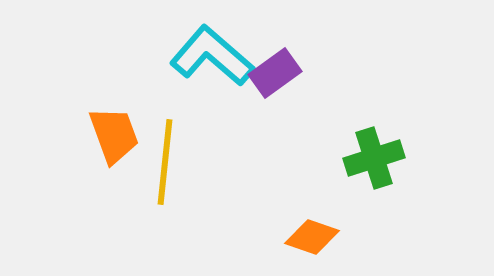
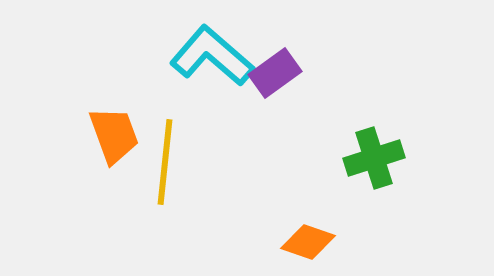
orange diamond: moved 4 px left, 5 px down
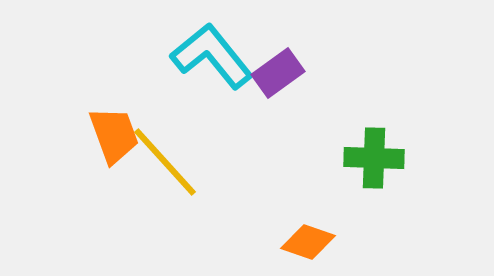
cyan L-shape: rotated 10 degrees clockwise
purple rectangle: moved 3 px right
green cross: rotated 20 degrees clockwise
yellow line: rotated 48 degrees counterclockwise
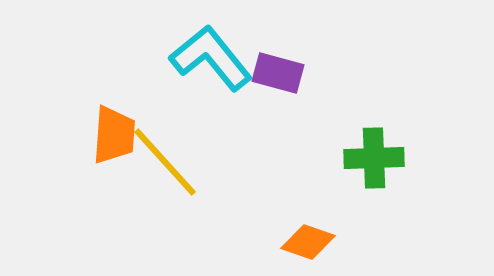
cyan L-shape: moved 1 px left, 2 px down
purple rectangle: rotated 51 degrees clockwise
orange trapezoid: rotated 24 degrees clockwise
green cross: rotated 4 degrees counterclockwise
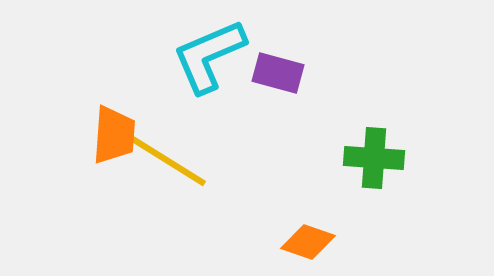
cyan L-shape: moved 2 px left, 2 px up; rotated 74 degrees counterclockwise
green cross: rotated 6 degrees clockwise
yellow line: moved 3 px right, 1 px up; rotated 16 degrees counterclockwise
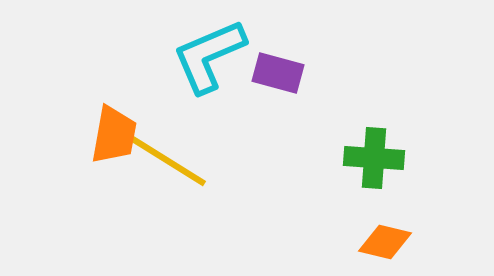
orange trapezoid: rotated 6 degrees clockwise
orange diamond: moved 77 px right; rotated 6 degrees counterclockwise
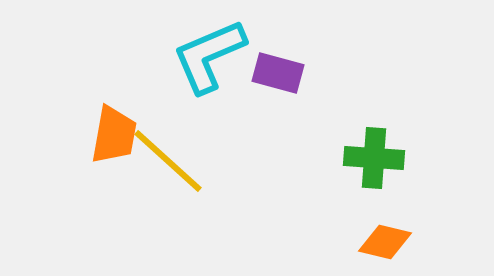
yellow line: rotated 10 degrees clockwise
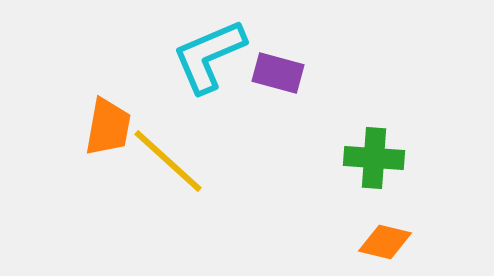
orange trapezoid: moved 6 px left, 8 px up
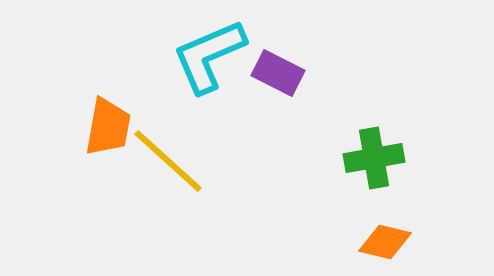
purple rectangle: rotated 12 degrees clockwise
green cross: rotated 14 degrees counterclockwise
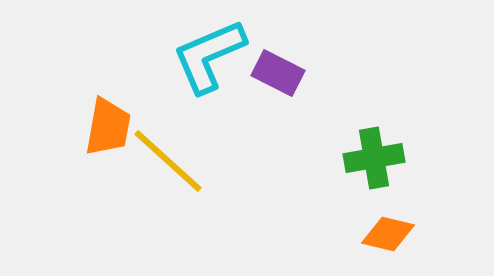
orange diamond: moved 3 px right, 8 px up
